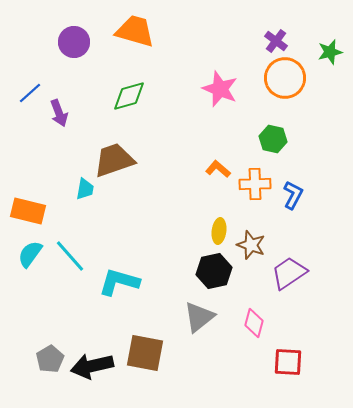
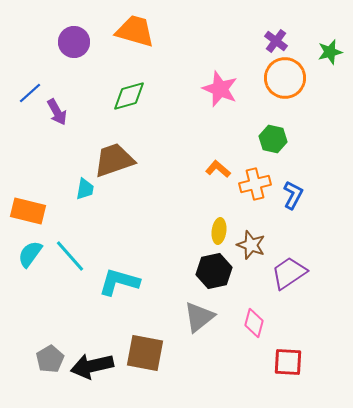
purple arrow: moved 2 px left, 1 px up; rotated 8 degrees counterclockwise
orange cross: rotated 12 degrees counterclockwise
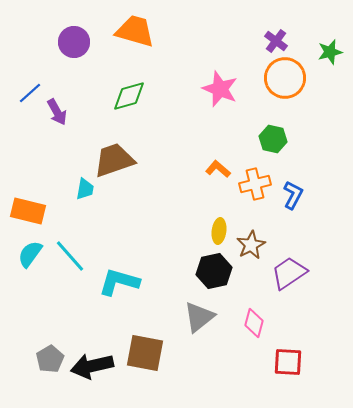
brown star: rotated 24 degrees clockwise
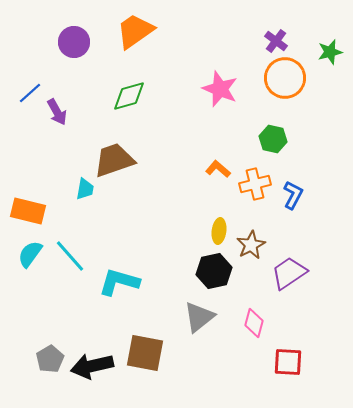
orange trapezoid: rotated 51 degrees counterclockwise
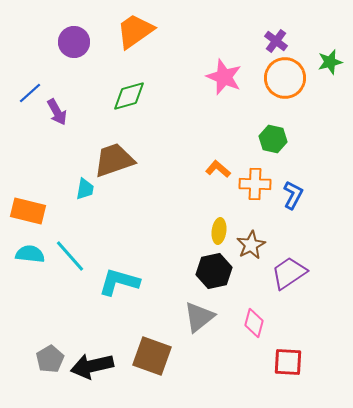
green star: moved 10 px down
pink star: moved 4 px right, 12 px up
orange cross: rotated 16 degrees clockwise
cyan semicircle: rotated 60 degrees clockwise
brown square: moved 7 px right, 3 px down; rotated 9 degrees clockwise
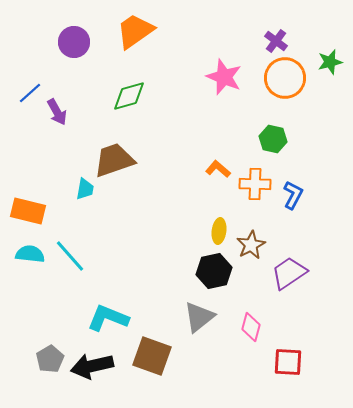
cyan L-shape: moved 11 px left, 36 px down; rotated 6 degrees clockwise
pink diamond: moved 3 px left, 4 px down
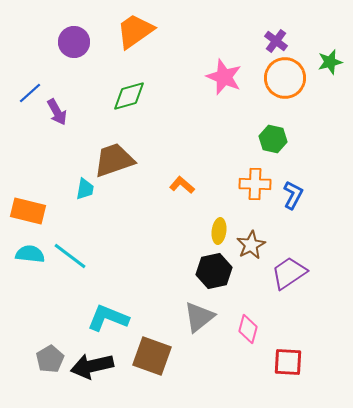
orange L-shape: moved 36 px left, 16 px down
cyan line: rotated 12 degrees counterclockwise
pink diamond: moved 3 px left, 2 px down
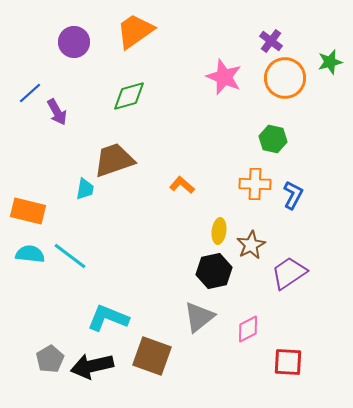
purple cross: moved 5 px left
pink diamond: rotated 48 degrees clockwise
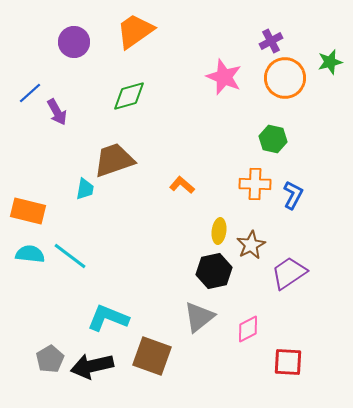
purple cross: rotated 25 degrees clockwise
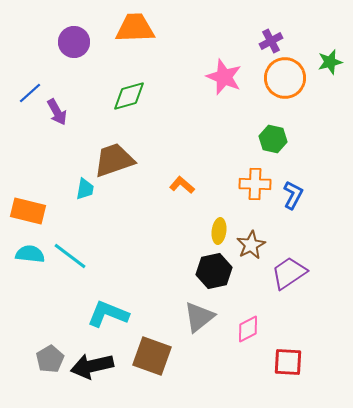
orange trapezoid: moved 3 px up; rotated 33 degrees clockwise
cyan L-shape: moved 4 px up
